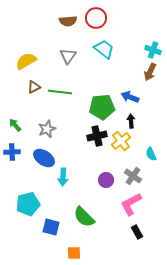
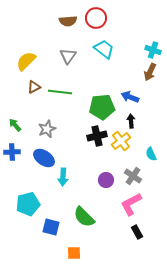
yellow semicircle: rotated 15 degrees counterclockwise
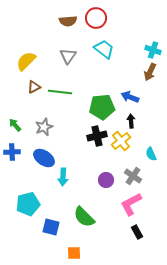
gray star: moved 3 px left, 2 px up
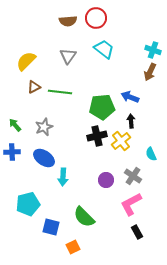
orange square: moved 1 px left, 6 px up; rotated 24 degrees counterclockwise
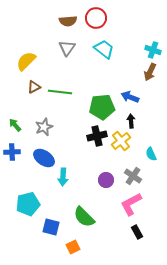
gray triangle: moved 1 px left, 8 px up
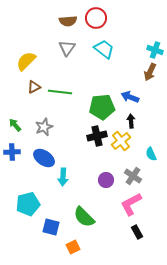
cyan cross: moved 2 px right
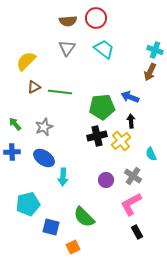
green arrow: moved 1 px up
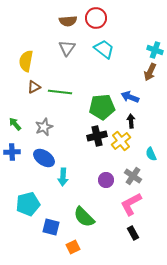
yellow semicircle: rotated 35 degrees counterclockwise
black rectangle: moved 4 px left, 1 px down
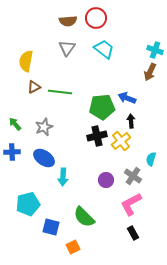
blue arrow: moved 3 px left, 1 px down
cyan semicircle: moved 5 px down; rotated 40 degrees clockwise
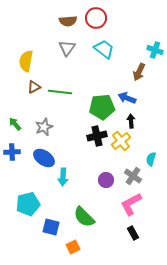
brown arrow: moved 11 px left
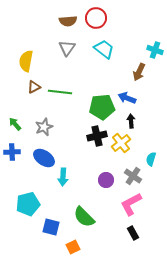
yellow cross: moved 2 px down
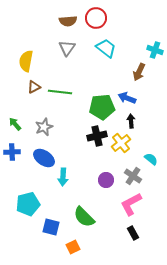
cyan trapezoid: moved 2 px right, 1 px up
cyan semicircle: rotated 112 degrees clockwise
